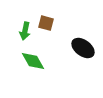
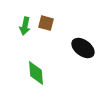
green arrow: moved 5 px up
green diamond: moved 3 px right, 12 px down; rotated 25 degrees clockwise
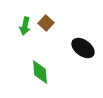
brown square: rotated 28 degrees clockwise
green diamond: moved 4 px right, 1 px up
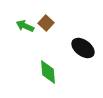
green arrow: rotated 102 degrees clockwise
green diamond: moved 8 px right
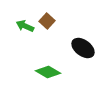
brown square: moved 1 px right, 2 px up
green diamond: rotated 55 degrees counterclockwise
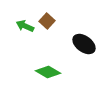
black ellipse: moved 1 px right, 4 px up
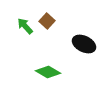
green arrow: rotated 24 degrees clockwise
black ellipse: rotated 10 degrees counterclockwise
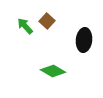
black ellipse: moved 4 px up; rotated 70 degrees clockwise
green diamond: moved 5 px right, 1 px up
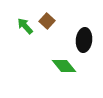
green diamond: moved 11 px right, 5 px up; rotated 20 degrees clockwise
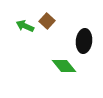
green arrow: rotated 24 degrees counterclockwise
black ellipse: moved 1 px down
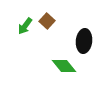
green arrow: rotated 78 degrees counterclockwise
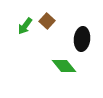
black ellipse: moved 2 px left, 2 px up
